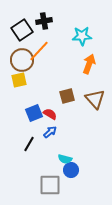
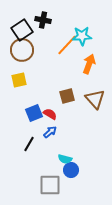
black cross: moved 1 px left, 1 px up; rotated 21 degrees clockwise
orange line: moved 28 px right, 6 px up
brown circle: moved 10 px up
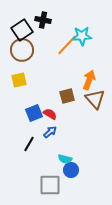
orange arrow: moved 16 px down
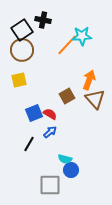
brown square: rotated 14 degrees counterclockwise
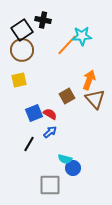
blue circle: moved 2 px right, 2 px up
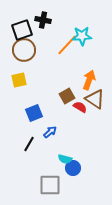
black square: rotated 15 degrees clockwise
brown circle: moved 2 px right
brown triangle: rotated 15 degrees counterclockwise
red semicircle: moved 30 px right, 7 px up
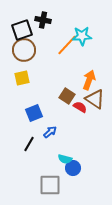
yellow square: moved 3 px right, 2 px up
brown square: rotated 28 degrees counterclockwise
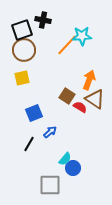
cyan semicircle: rotated 64 degrees counterclockwise
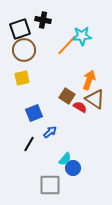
black square: moved 2 px left, 1 px up
